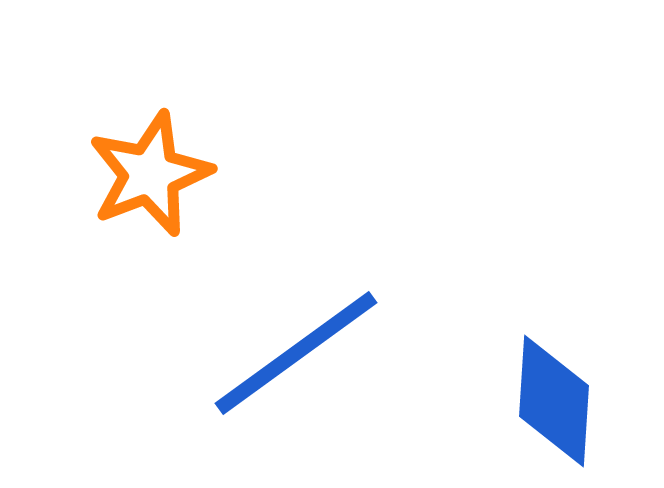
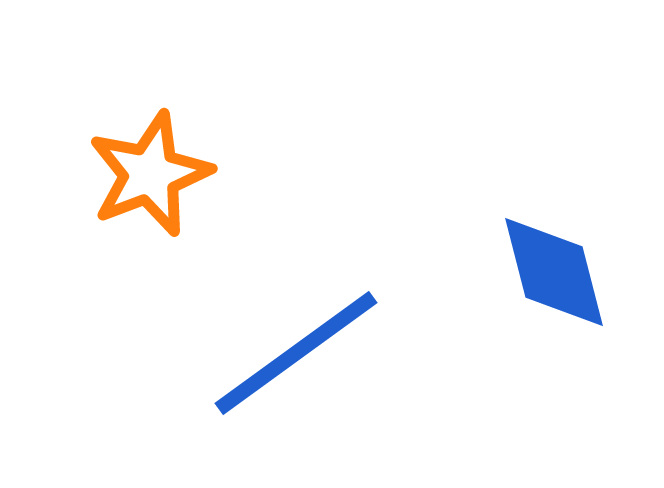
blue diamond: moved 129 px up; rotated 18 degrees counterclockwise
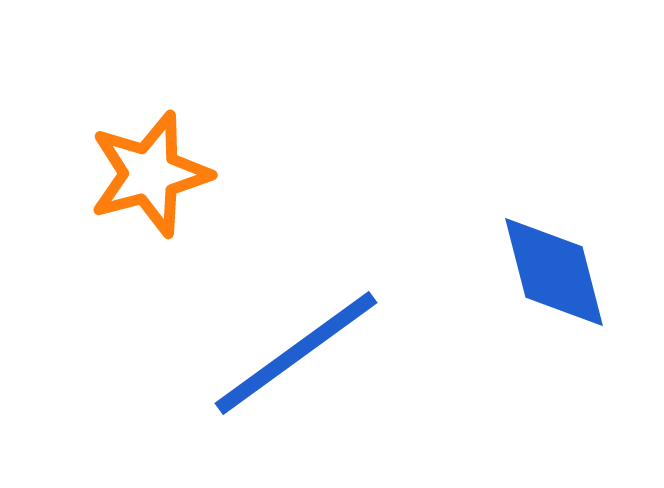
orange star: rotated 6 degrees clockwise
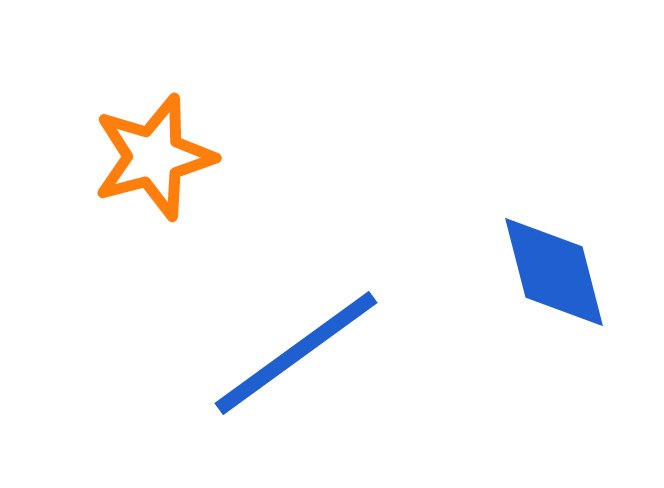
orange star: moved 4 px right, 17 px up
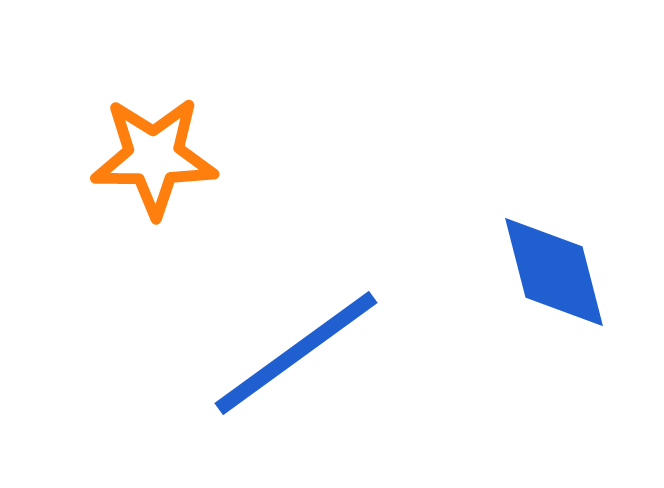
orange star: rotated 15 degrees clockwise
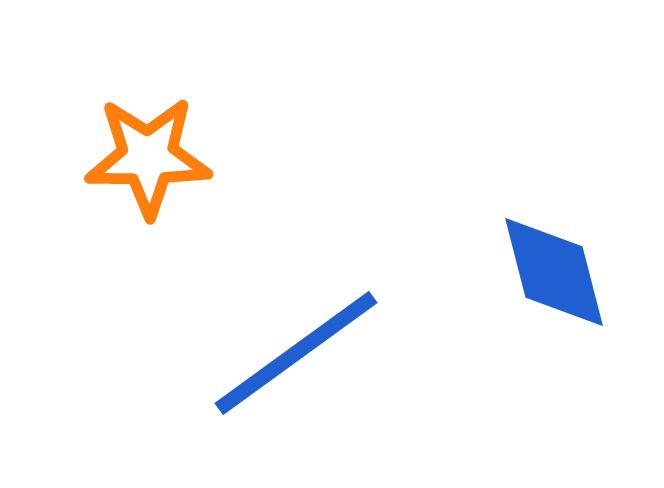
orange star: moved 6 px left
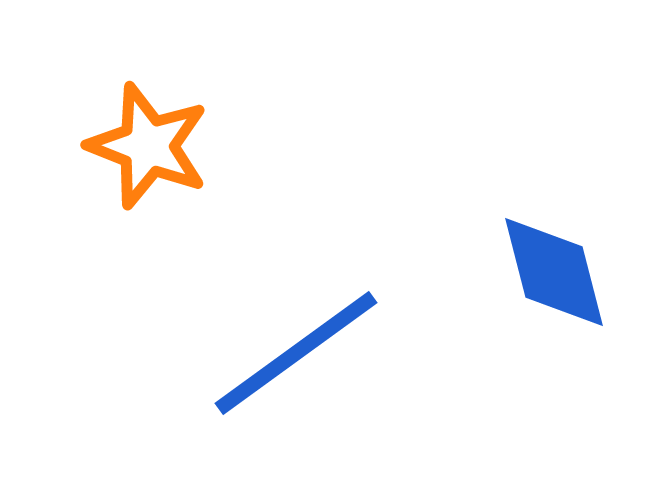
orange star: moved 11 px up; rotated 21 degrees clockwise
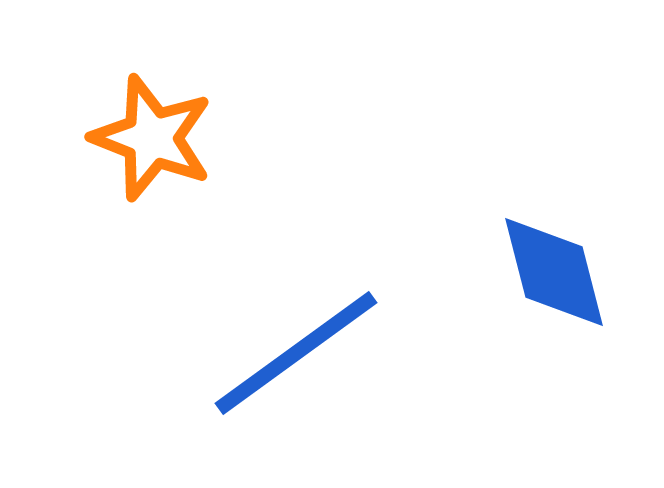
orange star: moved 4 px right, 8 px up
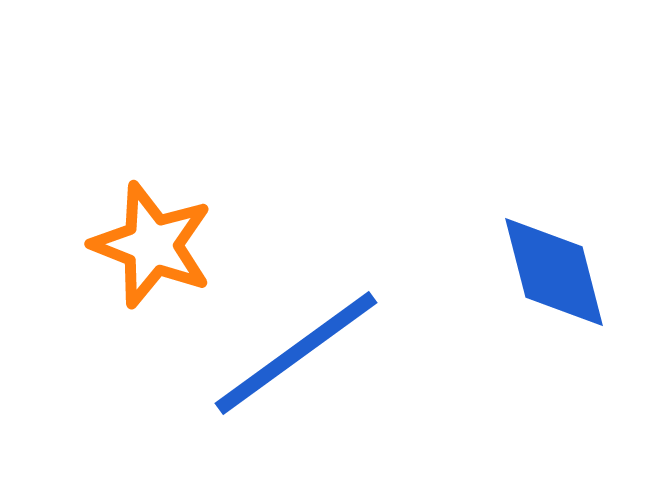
orange star: moved 107 px down
